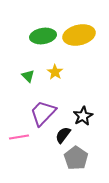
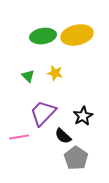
yellow ellipse: moved 2 px left
yellow star: moved 1 px down; rotated 21 degrees counterclockwise
black semicircle: moved 1 px down; rotated 84 degrees counterclockwise
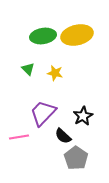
green triangle: moved 7 px up
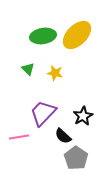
yellow ellipse: rotated 32 degrees counterclockwise
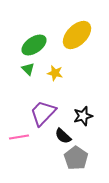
green ellipse: moved 9 px left, 9 px down; rotated 25 degrees counterclockwise
black star: rotated 12 degrees clockwise
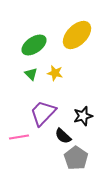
green triangle: moved 3 px right, 5 px down
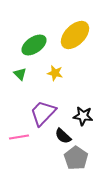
yellow ellipse: moved 2 px left
green triangle: moved 11 px left
black star: rotated 24 degrees clockwise
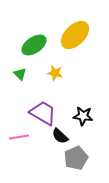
purple trapezoid: rotated 76 degrees clockwise
black semicircle: moved 3 px left
gray pentagon: rotated 15 degrees clockwise
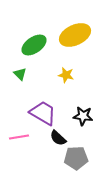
yellow ellipse: rotated 20 degrees clockwise
yellow star: moved 11 px right, 2 px down
black semicircle: moved 2 px left, 2 px down
gray pentagon: rotated 20 degrees clockwise
